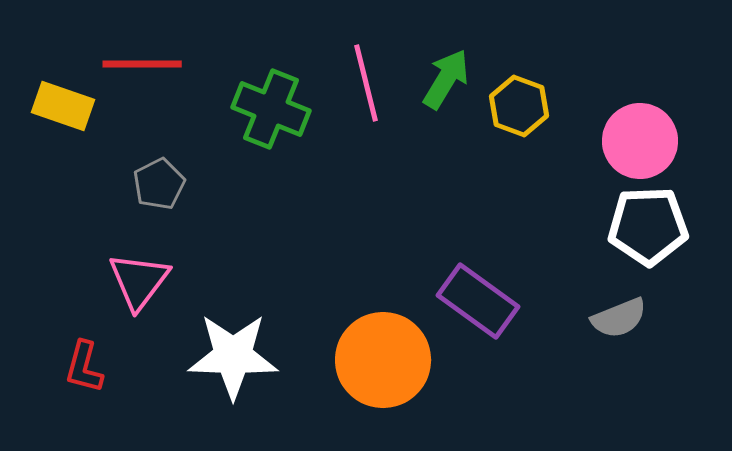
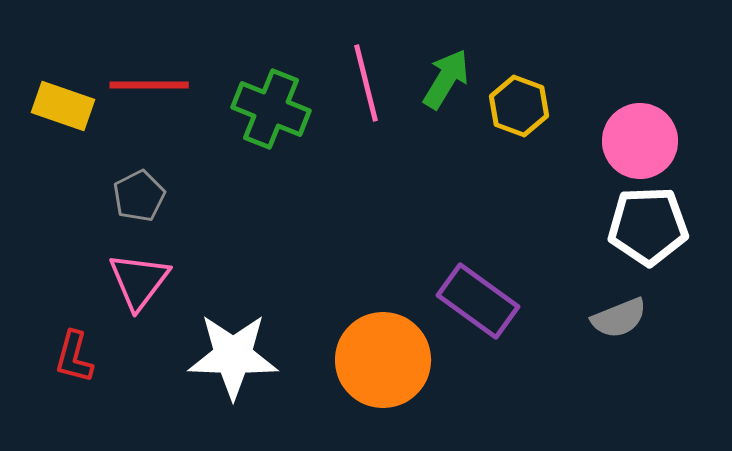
red line: moved 7 px right, 21 px down
gray pentagon: moved 20 px left, 12 px down
red L-shape: moved 10 px left, 10 px up
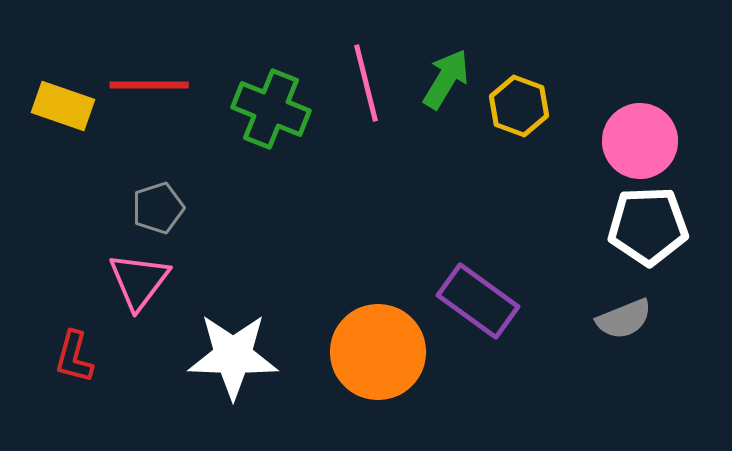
gray pentagon: moved 19 px right, 12 px down; rotated 9 degrees clockwise
gray semicircle: moved 5 px right, 1 px down
orange circle: moved 5 px left, 8 px up
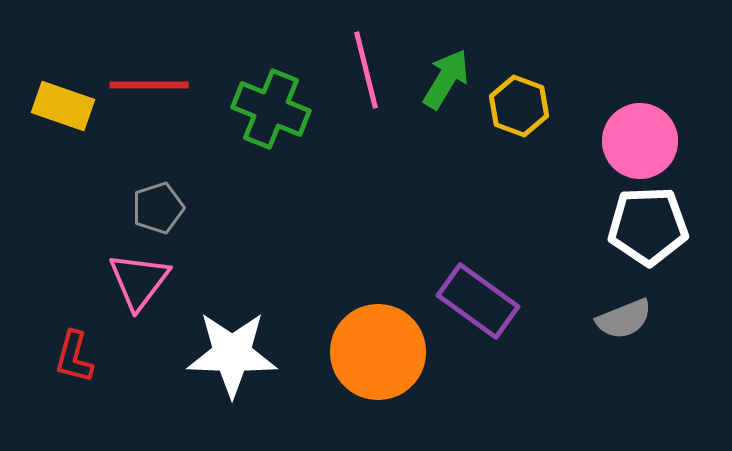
pink line: moved 13 px up
white star: moved 1 px left, 2 px up
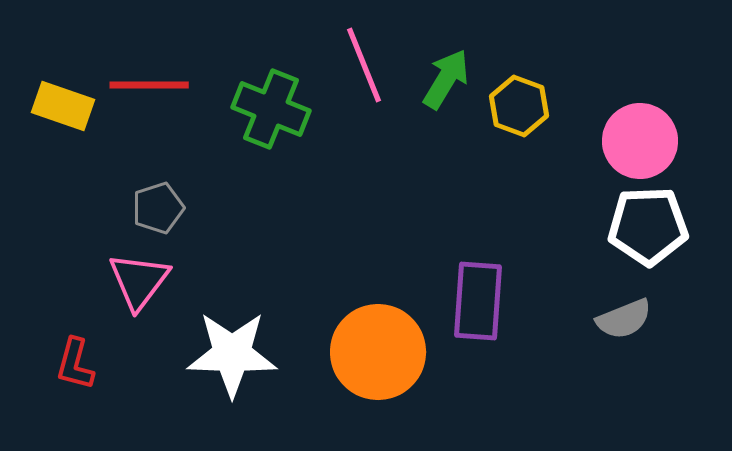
pink line: moved 2 px left, 5 px up; rotated 8 degrees counterclockwise
purple rectangle: rotated 58 degrees clockwise
red L-shape: moved 1 px right, 7 px down
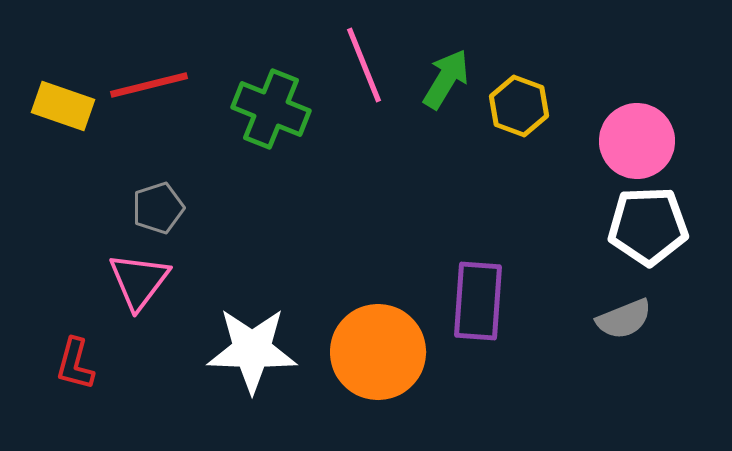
red line: rotated 14 degrees counterclockwise
pink circle: moved 3 px left
white star: moved 20 px right, 4 px up
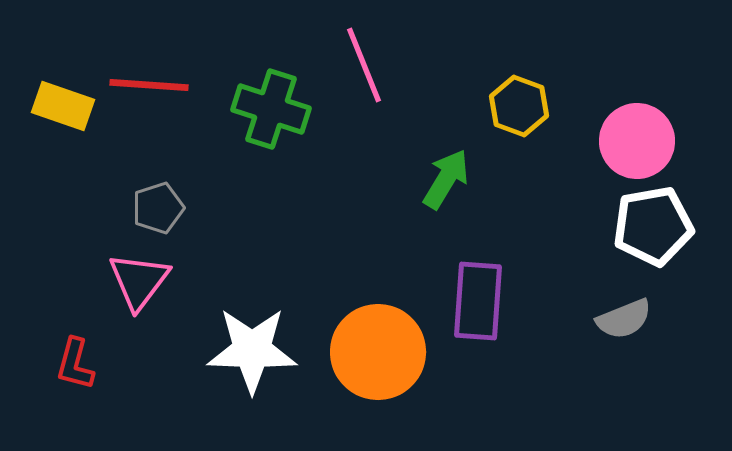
green arrow: moved 100 px down
red line: rotated 18 degrees clockwise
green cross: rotated 4 degrees counterclockwise
white pentagon: moved 5 px right; rotated 8 degrees counterclockwise
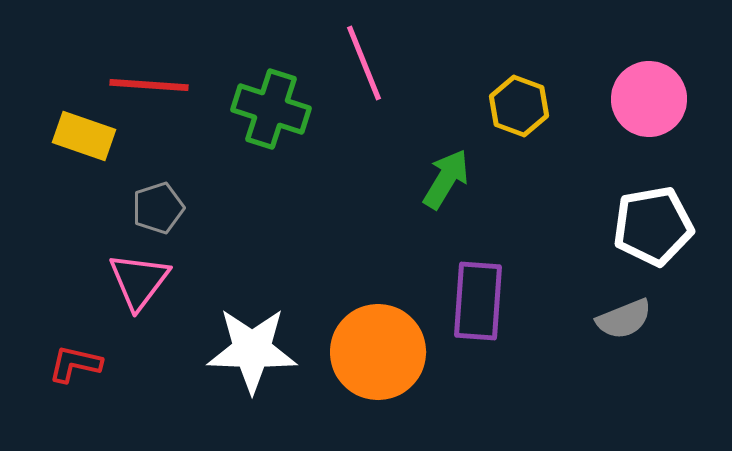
pink line: moved 2 px up
yellow rectangle: moved 21 px right, 30 px down
pink circle: moved 12 px right, 42 px up
red L-shape: rotated 88 degrees clockwise
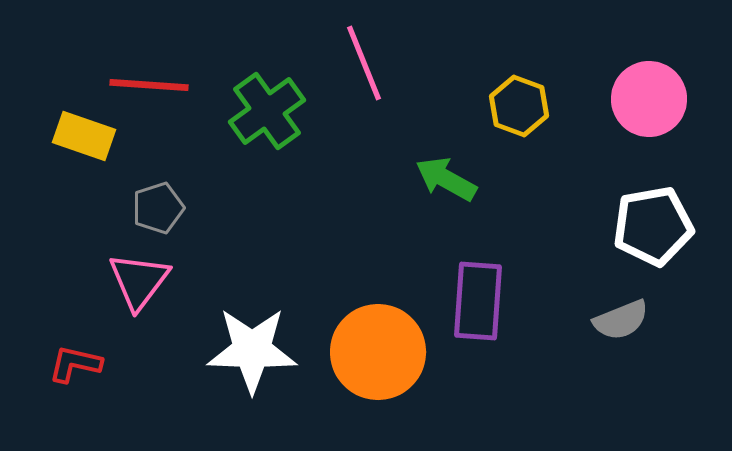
green cross: moved 4 px left, 2 px down; rotated 36 degrees clockwise
green arrow: rotated 92 degrees counterclockwise
gray semicircle: moved 3 px left, 1 px down
